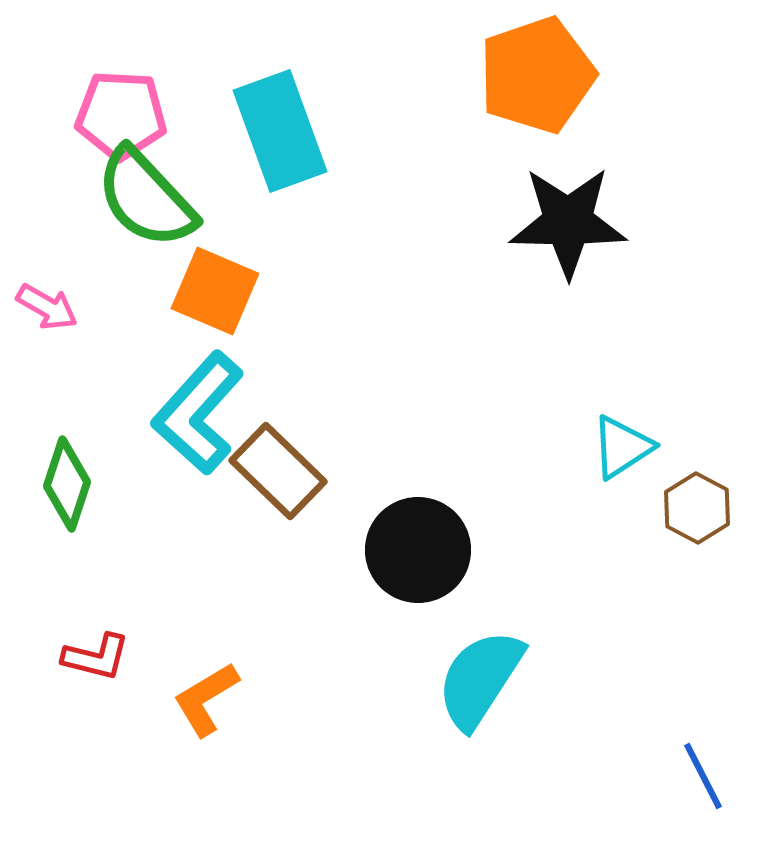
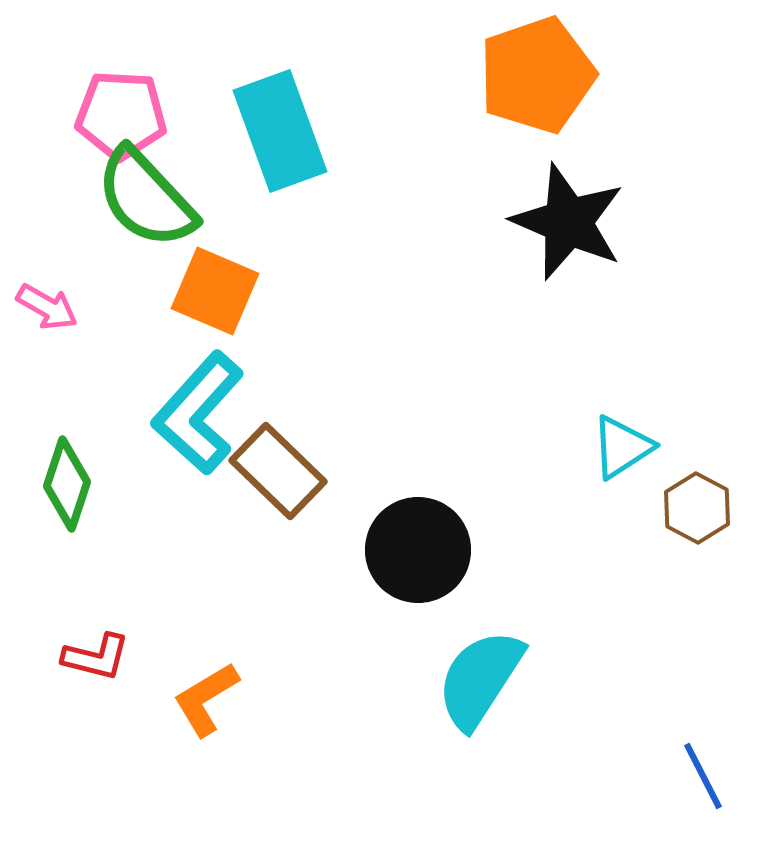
black star: rotated 22 degrees clockwise
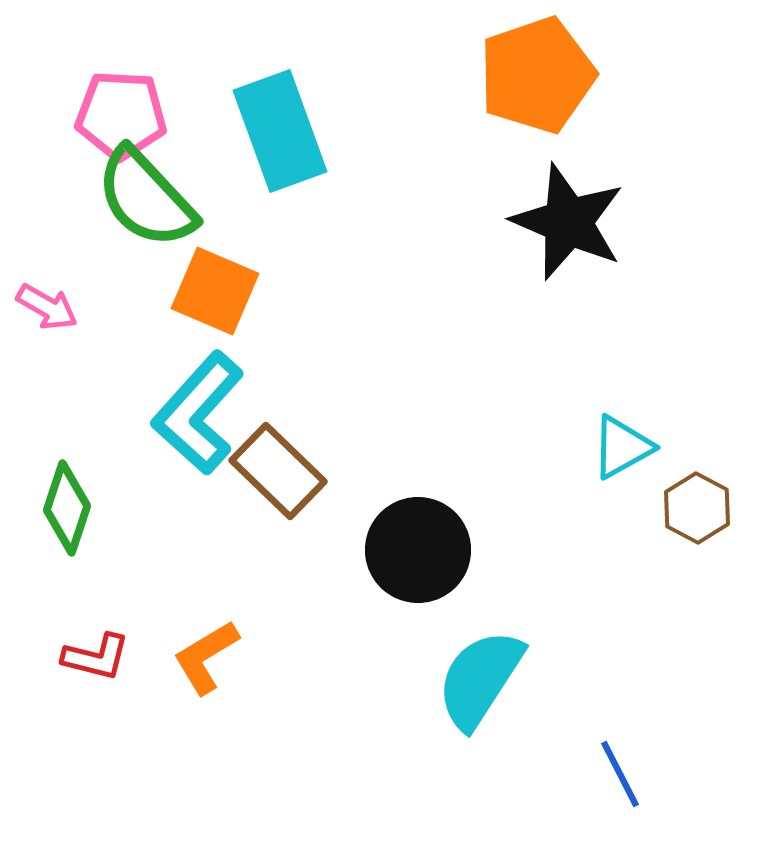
cyan triangle: rotated 4 degrees clockwise
green diamond: moved 24 px down
orange L-shape: moved 42 px up
blue line: moved 83 px left, 2 px up
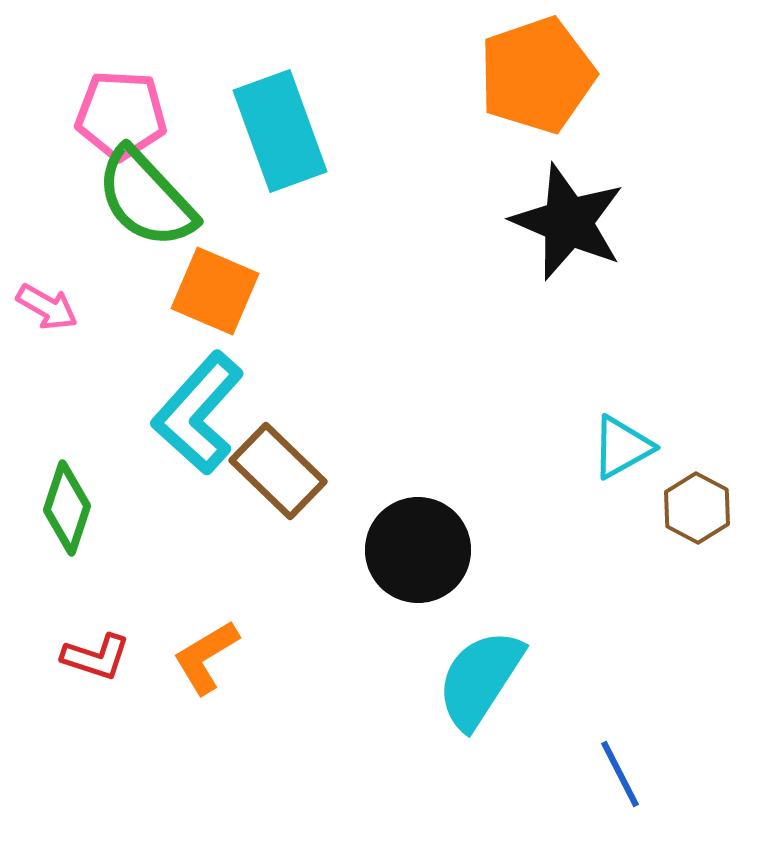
red L-shape: rotated 4 degrees clockwise
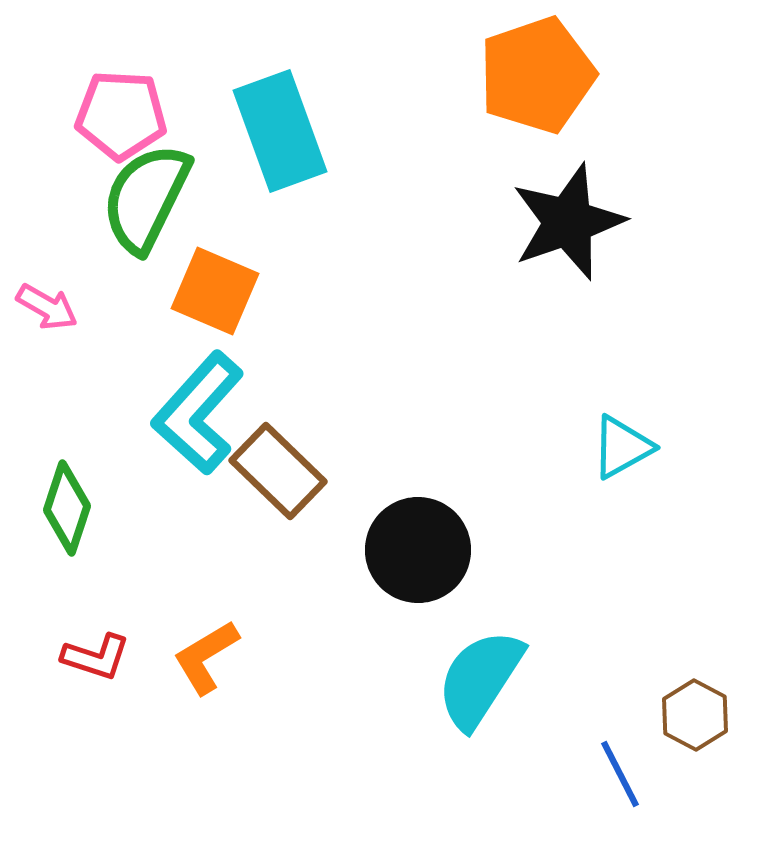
green semicircle: rotated 69 degrees clockwise
black star: rotated 30 degrees clockwise
brown hexagon: moved 2 px left, 207 px down
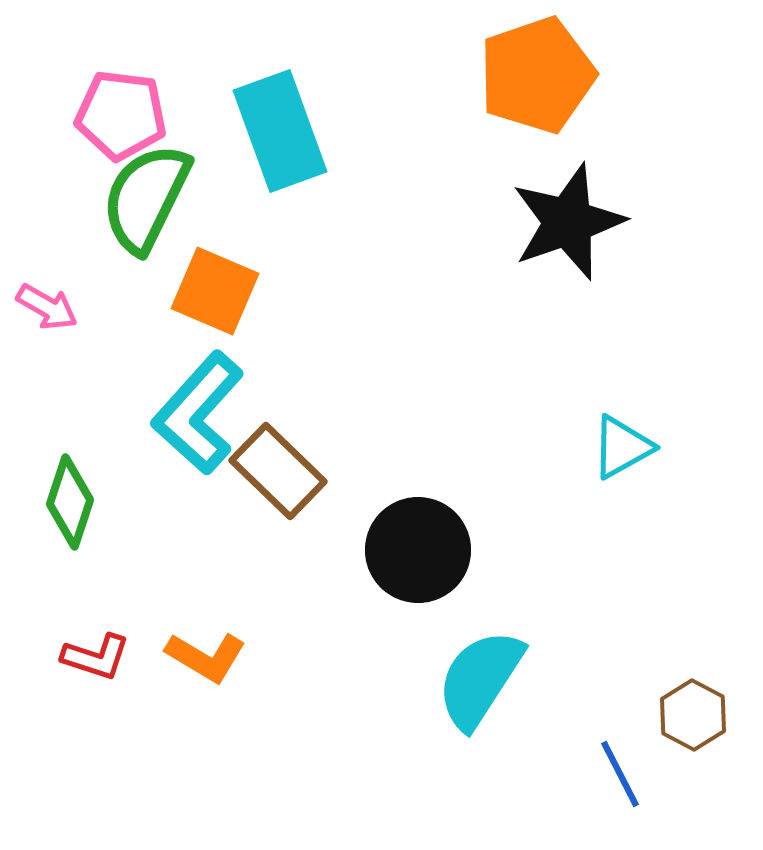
pink pentagon: rotated 4 degrees clockwise
green diamond: moved 3 px right, 6 px up
orange L-shape: rotated 118 degrees counterclockwise
brown hexagon: moved 2 px left
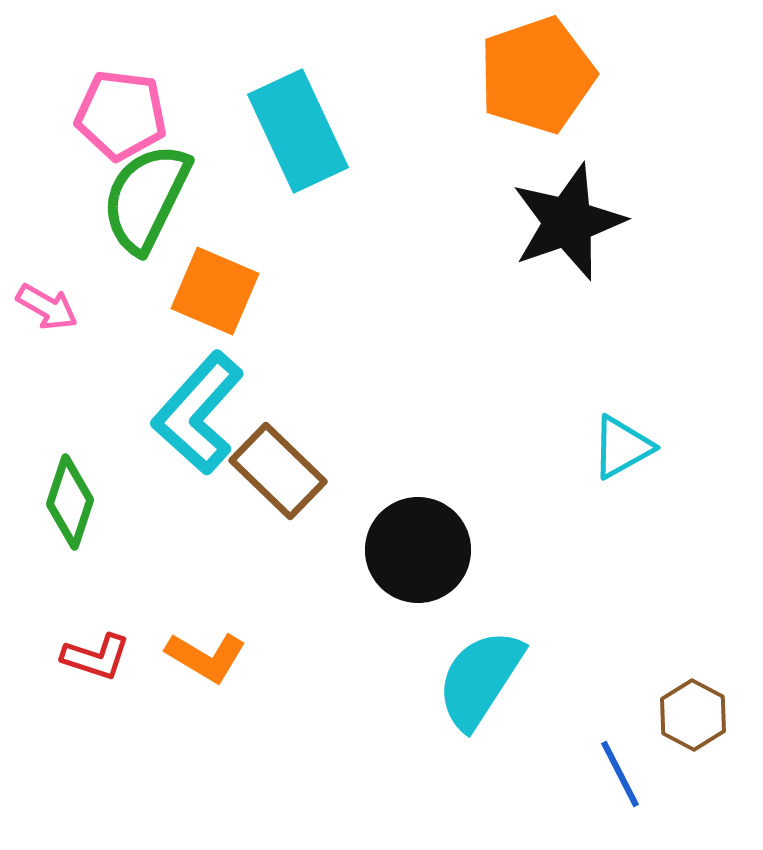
cyan rectangle: moved 18 px right; rotated 5 degrees counterclockwise
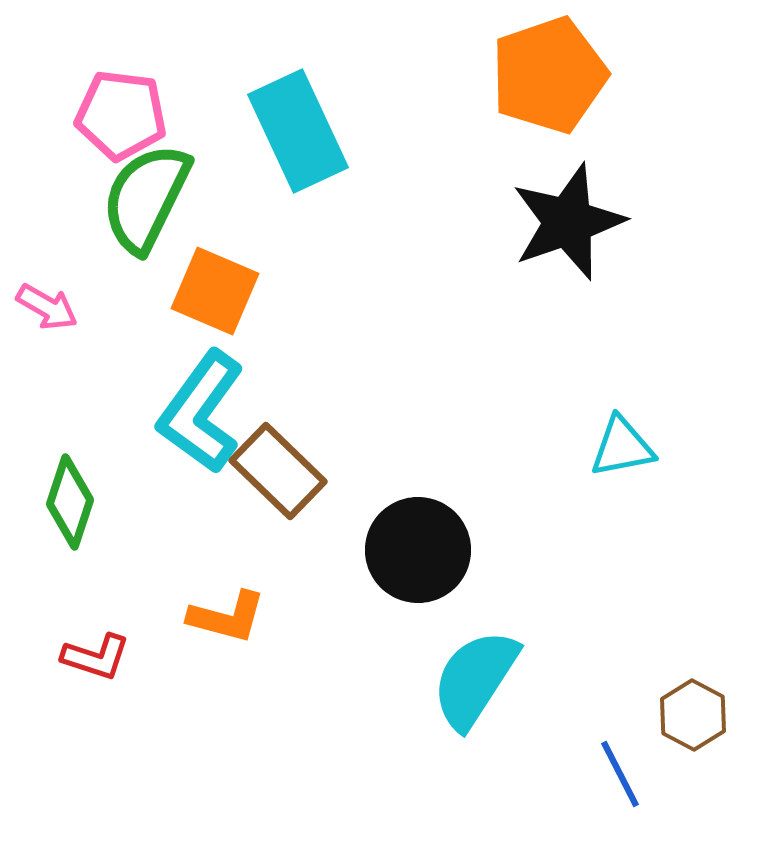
orange pentagon: moved 12 px right
cyan L-shape: moved 3 px right, 1 px up; rotated 6 degrees counterclockwise
cyan triangle: rotated 18 degrees clockwise
orange L-shape: moved 21 px right, 40 px up; rotated 16 degrees counterclockwise
cyan semicircle: moved 5 px left
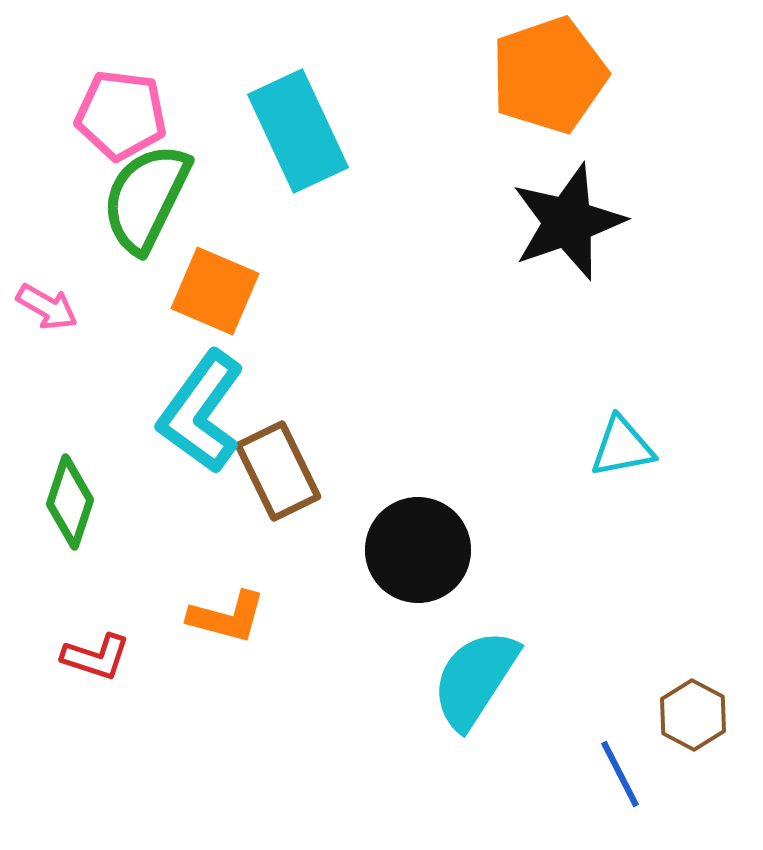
brown rectangle: rotated 20 degrees clockwise
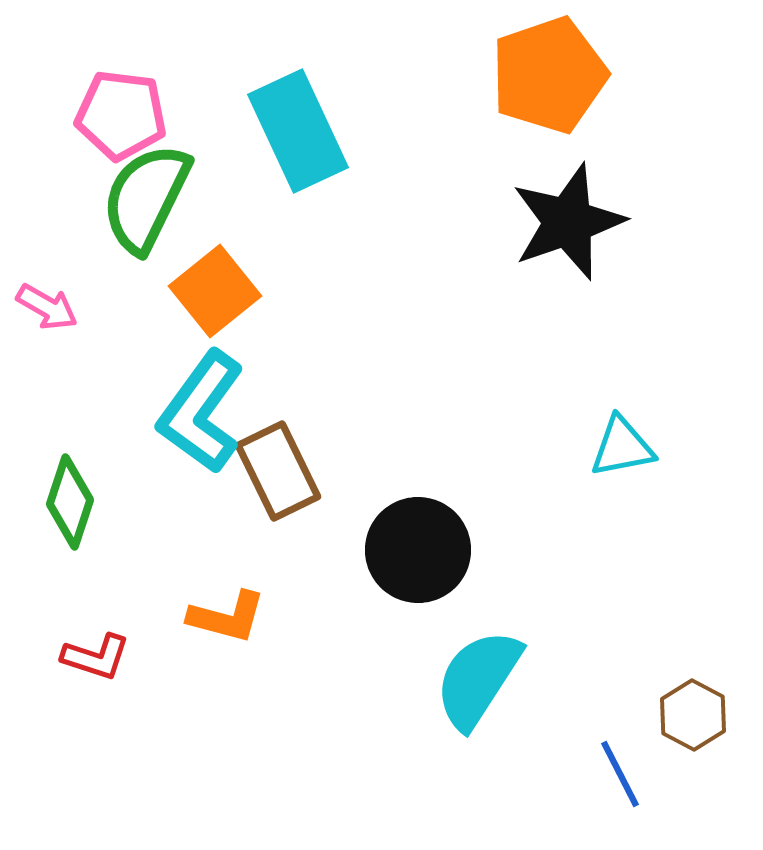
orange square: rotated 28 degrees clockwise
cyan semicircle: moved 3 px right
